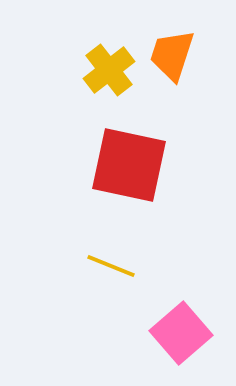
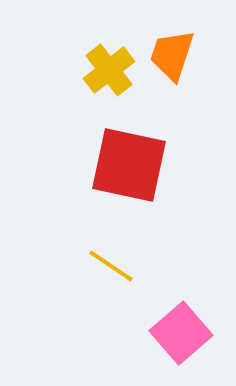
yellow line: rotated 12 degrees clockwise
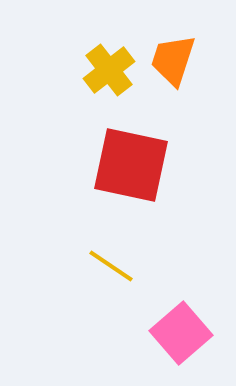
orange trapezoid: moved 1 px right, 5 px down
red square: moved 2 px right
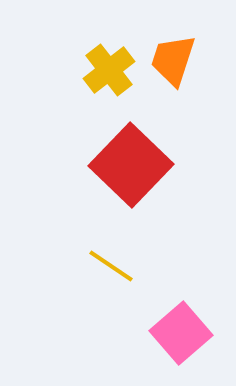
red square: rotated 32 degrees clockwise
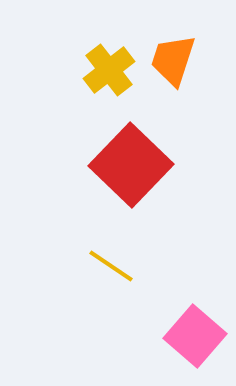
pink square: moved 14 px right, 3 px down; rotated 8 degrees counterclockwise
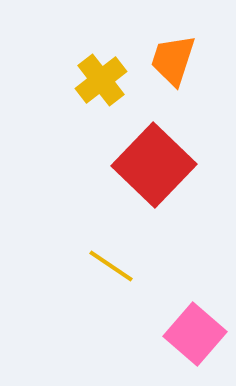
yellow cross: moved 8 px left, 10 px down
red square: moved 23 px right
pink square: moved 2 px up
